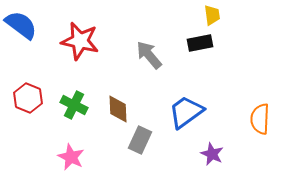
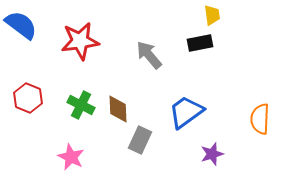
red star: rotated 21 degrees counterclockwise
green cross: moved 7 px right
purple star: rotated 30 degrees clockwise
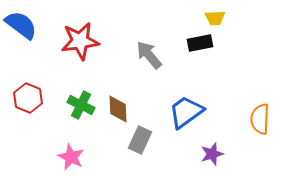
yellow trapezoid: moved 3 px right, 3 px down; rotated 95 degrees clockwise
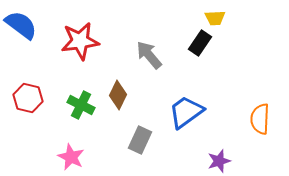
black rectangle: rotated 45 degrees counterclockwise
red hexagon: rotated 8 degrees counterclockwise
brown diamond: moved 14 px up; rotated 28 degrees clockwise
purple star: moved 7 px right, 7 px down
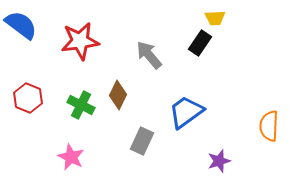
red hexagon: rotated 8 degrees clockwise
orange semicircle: moved 9 px right, 7 px down
gray rectangle: moved 2 px right, 1 px down
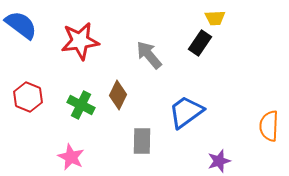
red hexagon: moved 1 px up
gray rectangle: rotated 24 degrees counterclockwise
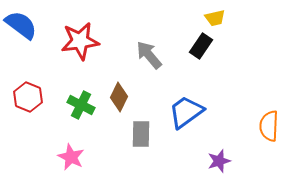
yellow trapezoid: rotated 10 degrees counterclockwise
black rectangle: moved 1 px right, 3 px down
brown diamond: moved 1 px right, 2 px down
gray rectangle: moved 1 px left, 7 px up
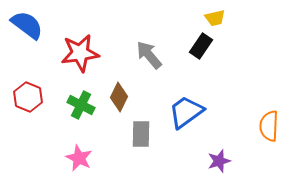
blue semicircle: moved 6 px right
red star: moved 12 px down
pink star: moved 8 px right, 1 px down
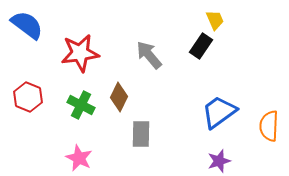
yellow trapezoid: moved 2 px down; rotated 100 degrees counterclockwise
blue trapezoid: moved 33 px right
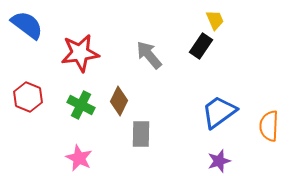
brown diamond: moved 4 px down
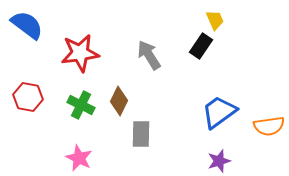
gray arrow: rotated 8 degrees clockwise
red hexagon: rotated 12 degrees counterclockwise
orange semicircle: rotated 100 degrees counterclockwise
